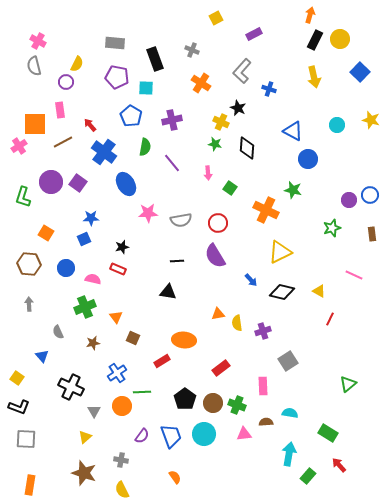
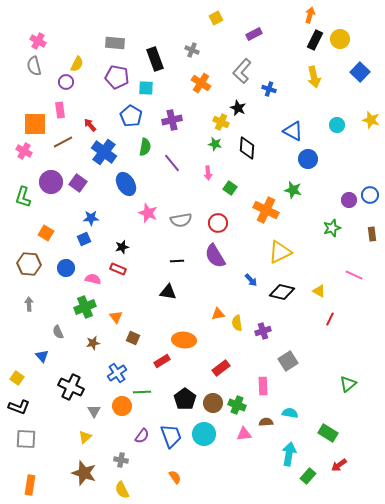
pink cross at (19, 146): moved 5 px right, 5 px down; rotated 28 degrees counterclockwise
pink star at (148, 213): rotated 24 degrees clockwise
red arrow at (339, 465): rotated 84 degrees counterclockwise
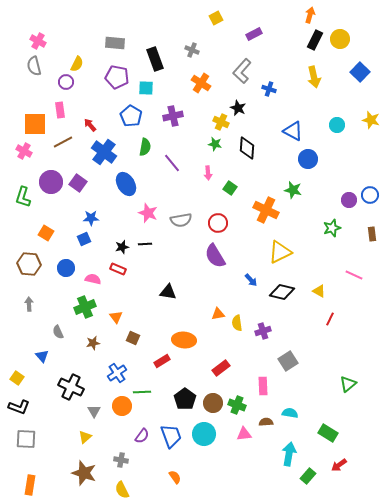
purple cross at (172, 120): moved 1 px right, 4 px up
black line at (177, 261): moved 32 px left, 17 px up
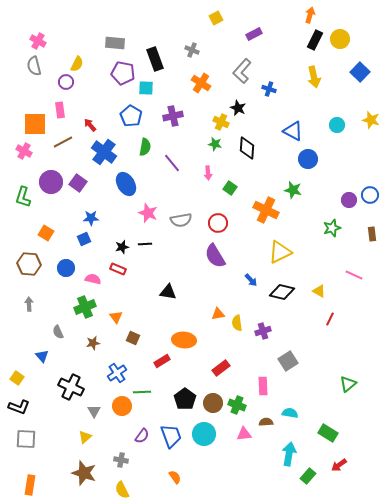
purple pentagon at (117, 77): moved 6 px right, 4 px up
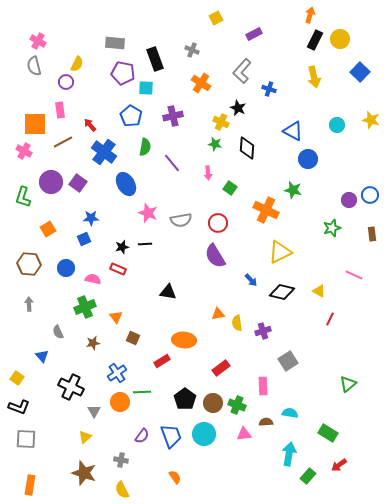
orange square at (46, 233): moved 2 px right, 4 px up; rotated 28 degrees clockwise
orange circle at (122, 406): moved 2 px left, 4 px up
